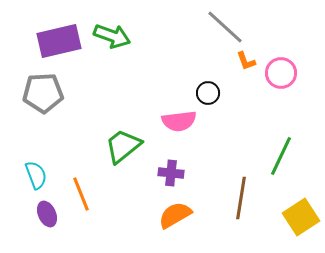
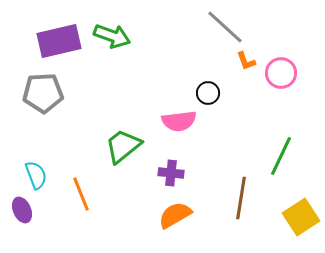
purple ellipse: moved 25 px left, 4 px up
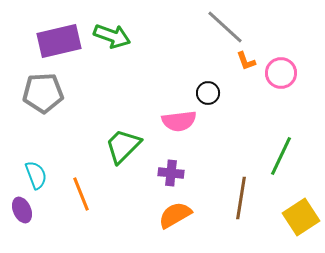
green trapezoid: rotated 6 degrees counterclockwise
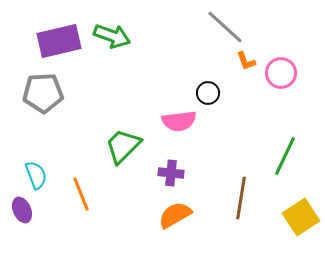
green line: moved 4 px right
